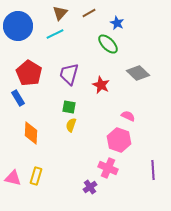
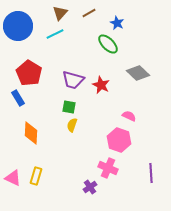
purple trapezoid: moved 4 px right, 6 px down; rotated 90 degrees counterclockwise
pink semicircle: moved 1 px right
yellow semicircle: moved 1 px right
purple line: moved 2 px left, 3 px down
pink triangle: rotated 12 degrees clockwise
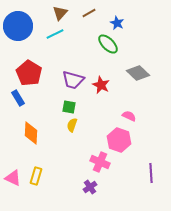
pink cross: moved 8 px left, 6 px up
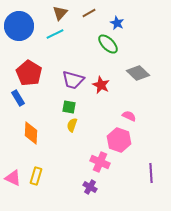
blue circle: moved 1 px right
purple cross: rotated 24 degrees counterclockwise
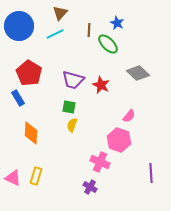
brown line: moved 17 px down; rotated 56 degrees counterclockwise
pink semicircle: rotated 104 degrees clockwise
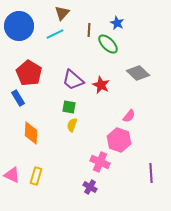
brown triangle: moved 2 px right
purple trapezoid: rotated 25 degrees clockwise
pink triangle: moved 1 px left, 3 px up
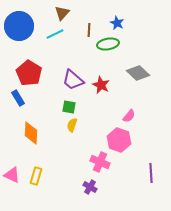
green ellipse: rotated 55 degrees counterclockwise
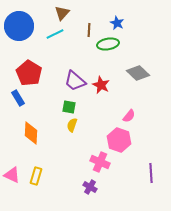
purple trapezoid: moved 2 px right, 1 px down
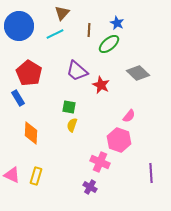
green ellipse: moved 1 px right; rotated 30 degrees counterclockwise
purple trapezoid: moved 2 px right, 10 px up
